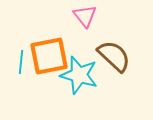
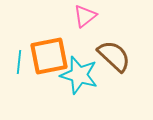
pink triangle: rotated 30 degrees clockwise
cyan line: moved 2 px left
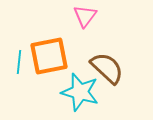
pink triangle: rotated 15 degrees counterclockwise
brown semicircle: moved 7 px left, 12 px down
cyan star: moved 1 px right, 17 px down
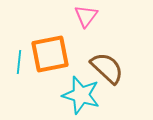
pink triangle: moved 1 px right
orange square: moved 1 px right, 2 px up
cyan star: moved 1 px right, 3 px down
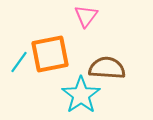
cyan line: rotated 30 degrees clockwise
brown semicircle: rotated 39 degrees counterclockwise
cyan star: rotated 21 degrees clockwise
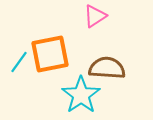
pink triangle: moved 9 px right; rotated 20 degrees clockwise
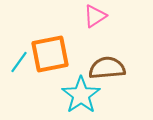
brown semicircle: rotated 9 degrees counterclockwise
